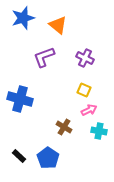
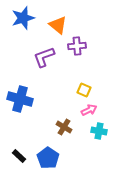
purple cross: moved 8 px left, 12 px up; rotated 30 degrees counterclockwise
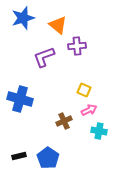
brown cross: moved 6 px up; rotated 35 degrees clockwise
black rectangle: rotated 56 degrees counterclockwise
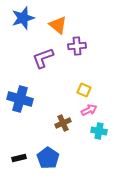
purple L-shape: moved 1 px left, 1 px down
brown cross: moved 1 px left, 2 px down
black rectangle: moved 2 px down
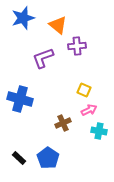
black rectangle: rotated 56 degrees clockwise
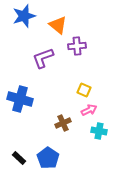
blue star: moved 1 px right, 2 px up
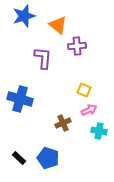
purple L-shape: rotated 115 degrees clockwise
blue pentagon: rotated 15 degrees counterclockwise
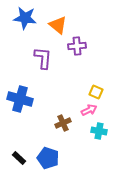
blue star: moved 1 px right, 2 px down; rotated 25 degrees clockwise
yellow square: moved 12 px right, 2 px down
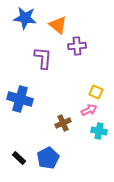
blue pentagon: rotated 25 degrees clockwise
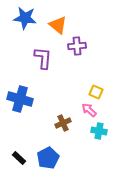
pink arrow: rotated 112 degrees counterclockwise
